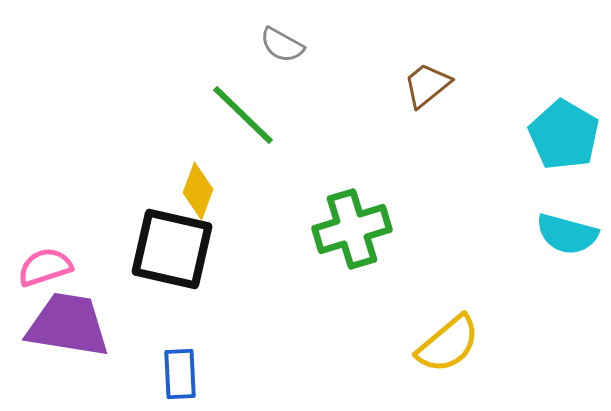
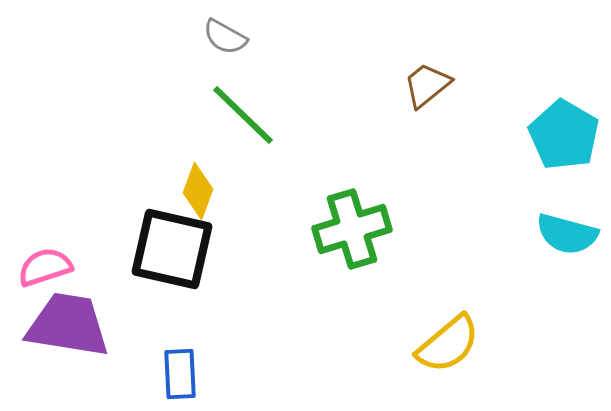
gray semicircle: moved 57 px left, 8 px up
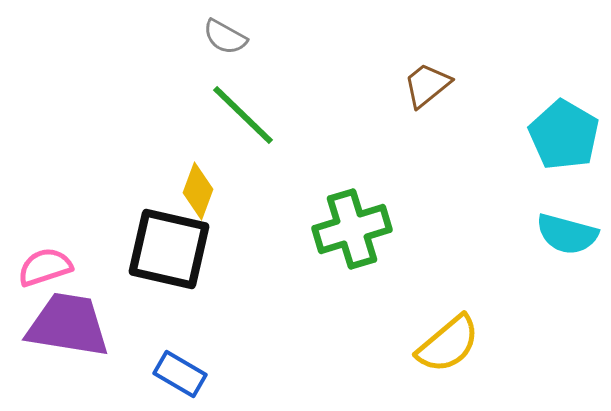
black square: moved 3 px left
blue rectangle: rotated 57 degrees counterclockwise
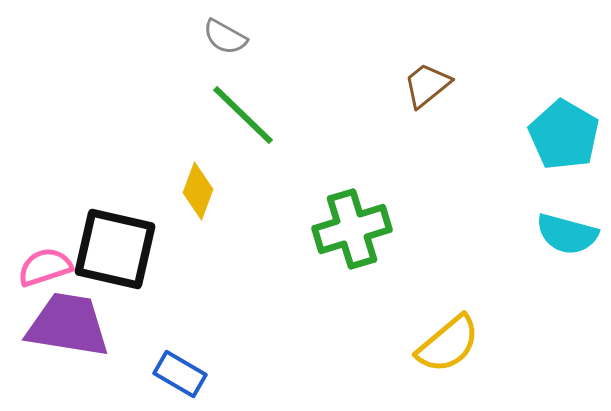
black square: moved 54 px left
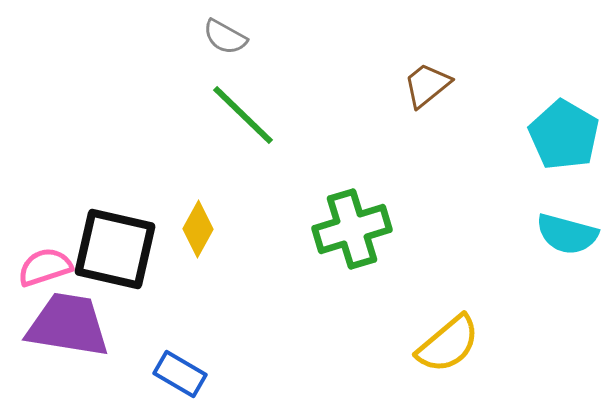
yellow diamond: moved 38 px down; rotated 8 degrees clockwise
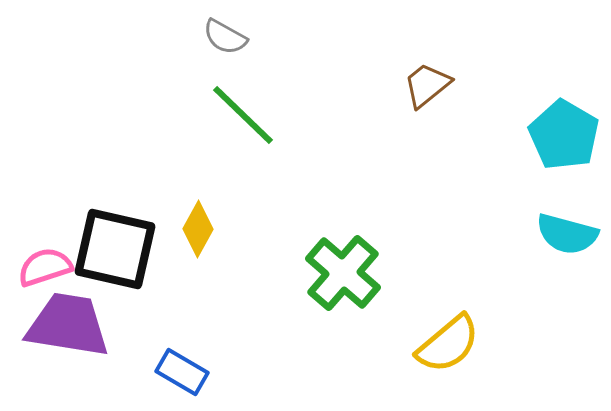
green cross: moved 9 px left, 44 px down; rotated 32 degrees counterclockwise
blue rectangle: moved 2 px right, 2 px up
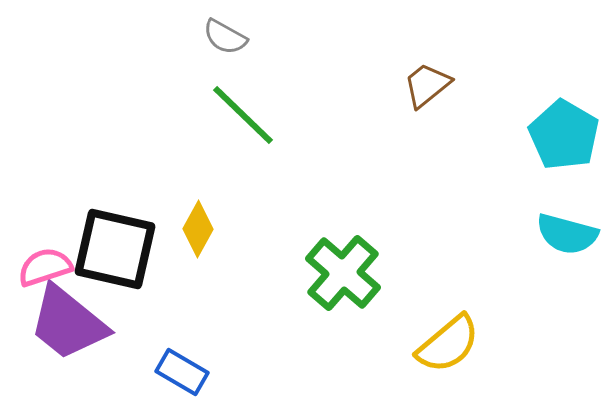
purple trapezoid: moved 2 px up; rotated 150 degrees counterclockwise
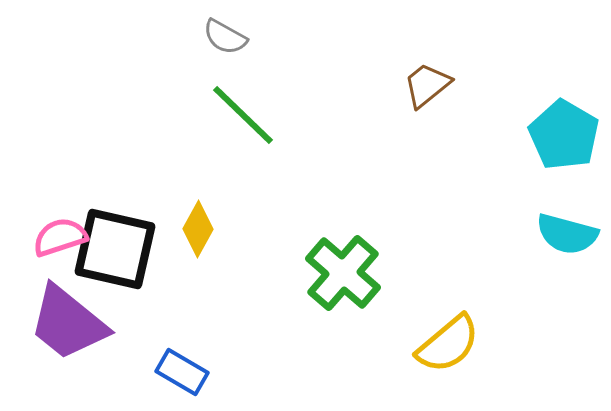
pink semicircle: moved 15 px right, 30 px up
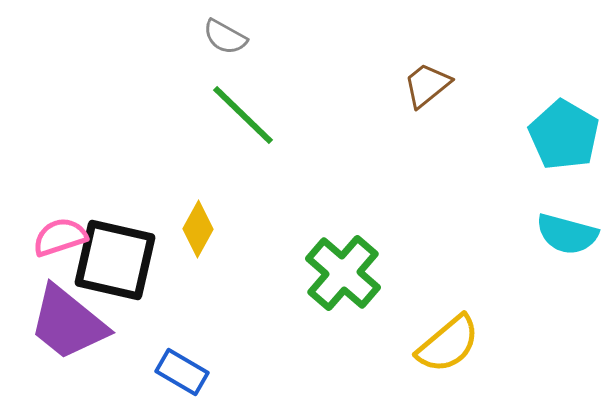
black square: moved 11 px down
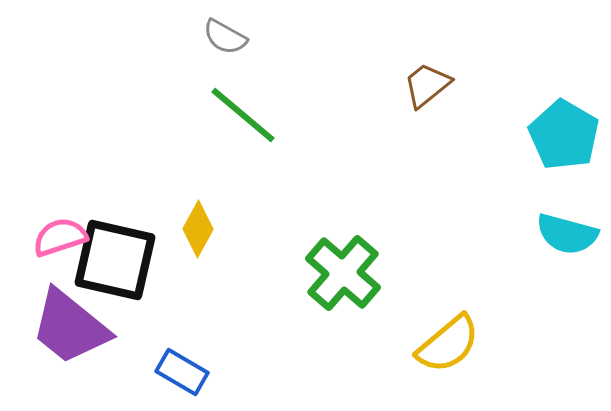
green line: rotated 4 degrees counterclockwise
purple trapezoid: moved 2 px right, 4 px down
